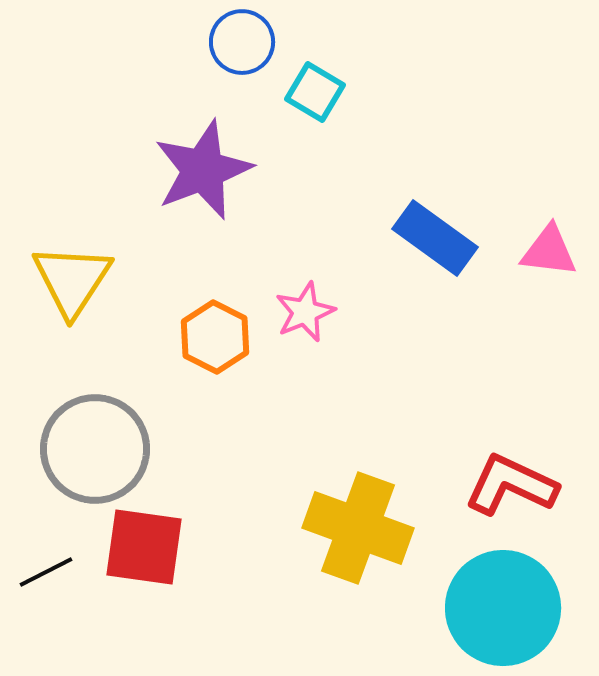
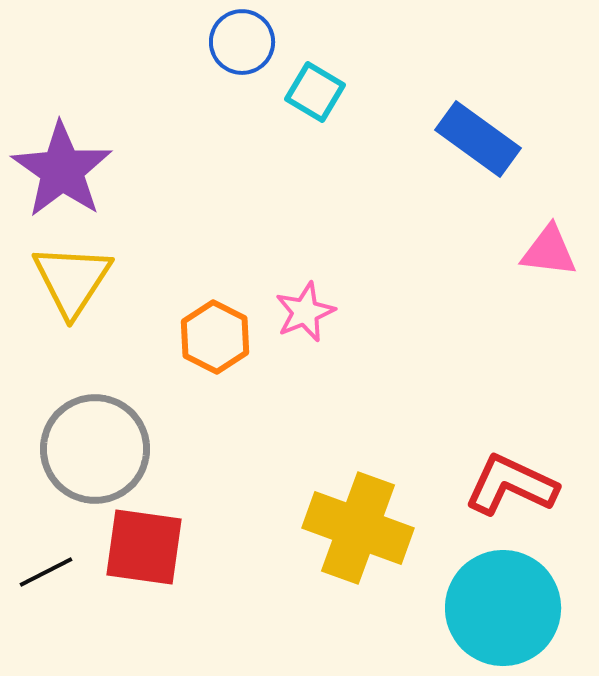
purple star: moved 141 px left; rotated 16 degrees counterclockwise
blue rectangle: moved 43 px right, 99 px up
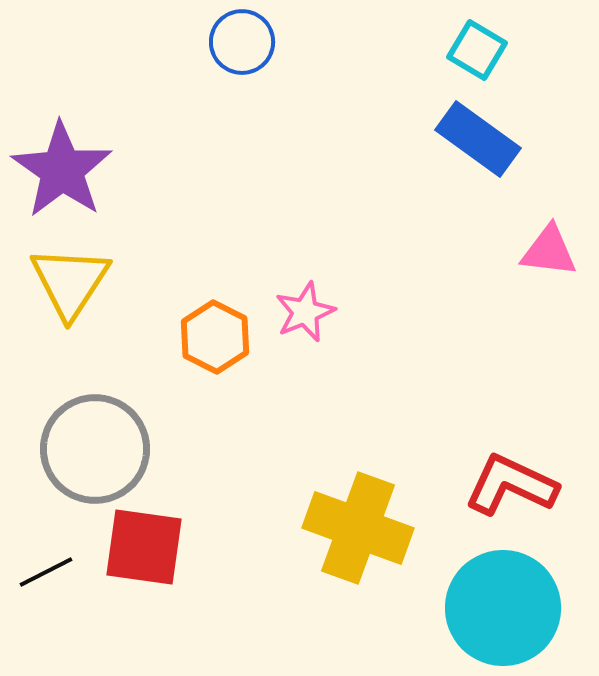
cyan square: moved 162 px right, 42 px up
yellow triangle: moved 2 px left, 2 px down
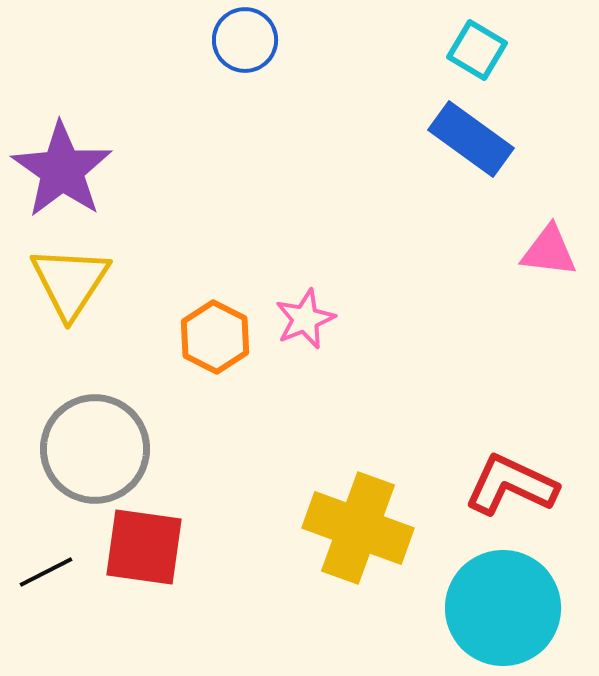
blue circle: moved 3 px right, 2 px up
blue rectangle: moved 7 px left
pink star: moved 7 px down
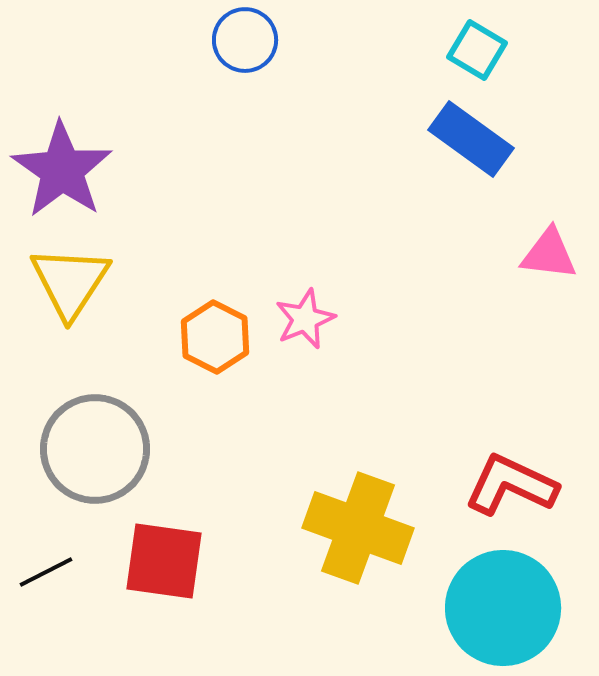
pink triangle: moved 3 px down
red square: moved 20 px right, 14 px down
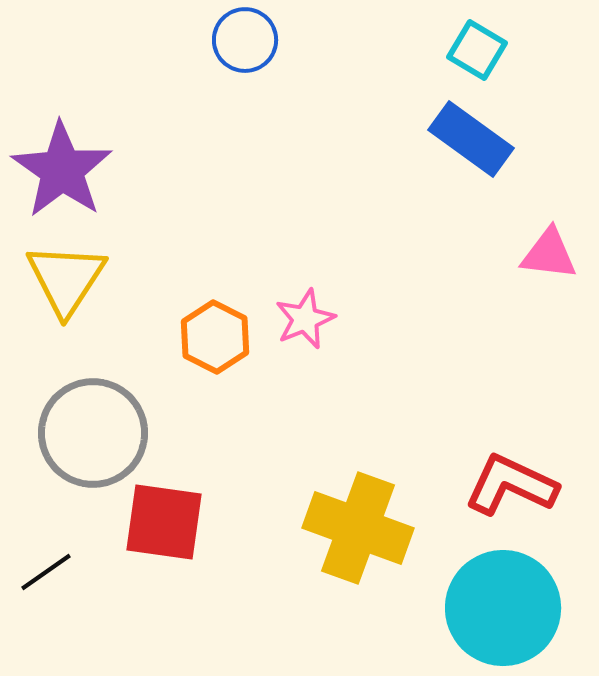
yellow triangle: moved 4 px left, 3 px up
gray circle: moved 2 px left, 16 px up
red square: moved 39 px up
black line: rotated 8 degrees counterclockwise
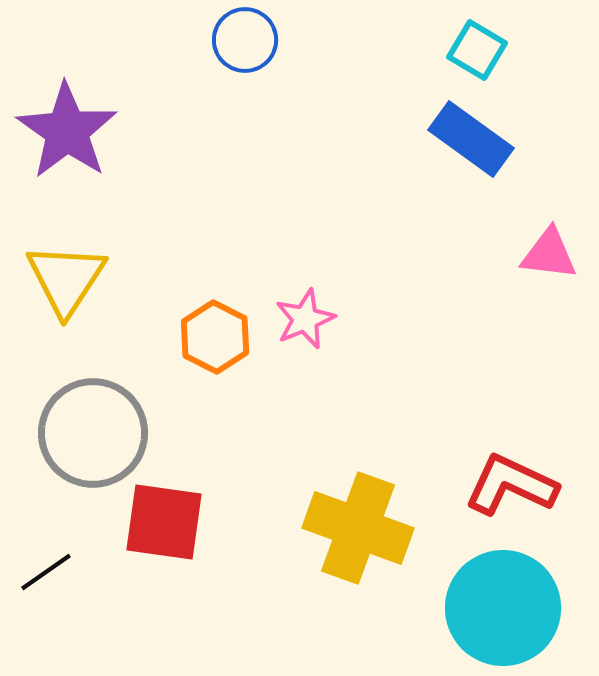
purple star: moved 5 px right, 39 px up
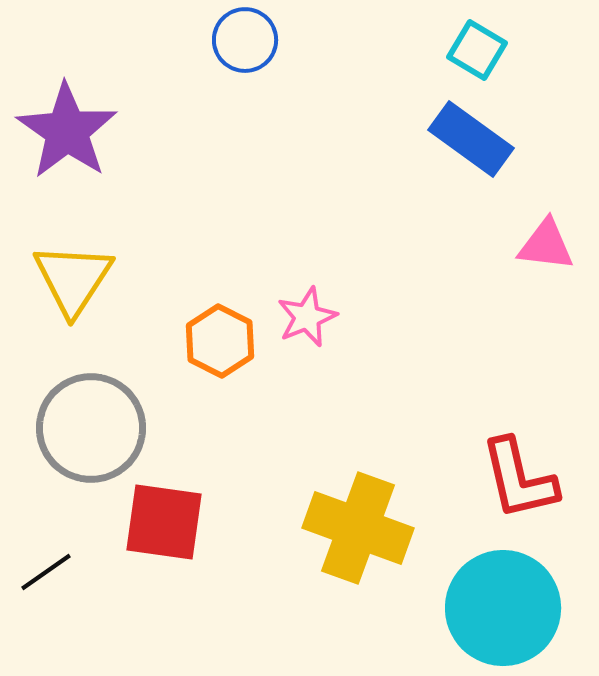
pink triangle: moved 3 px left, 9 px up
yellow triangle: moved 7 px right
pink star: moved 2 px right, 2 px up
orange hexagon: moved 5 px right, 4 px down
gray circle: moved 2 px left, 5 px up
red L-shape: moved 8 px right, 6 px up; rotated 128 degrees counterclockwise
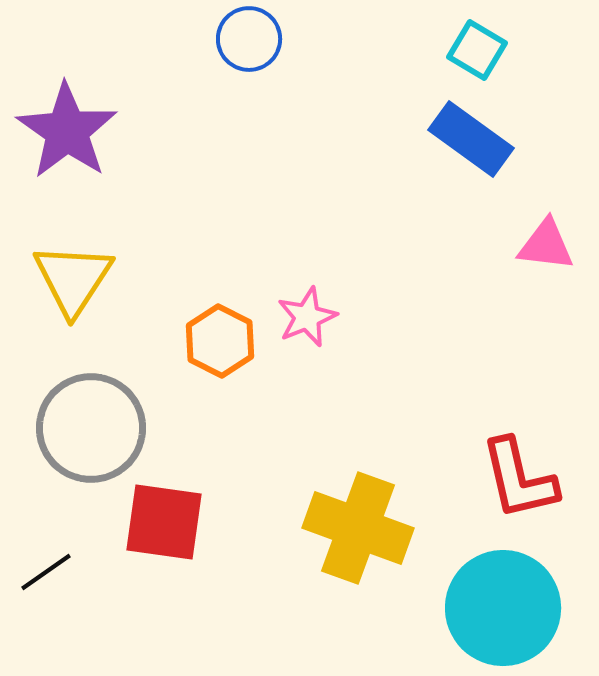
blue circle: moved 4 px right, 1 px up
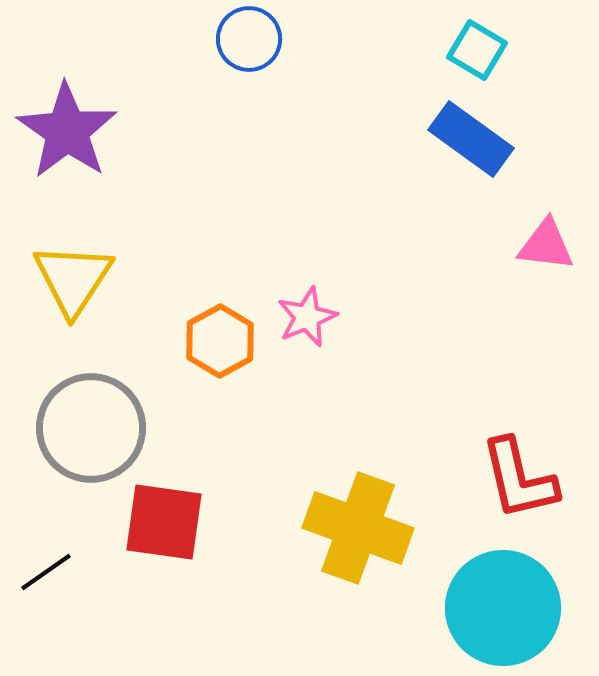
orange hexagon: rotated 4 degrees clockwise
